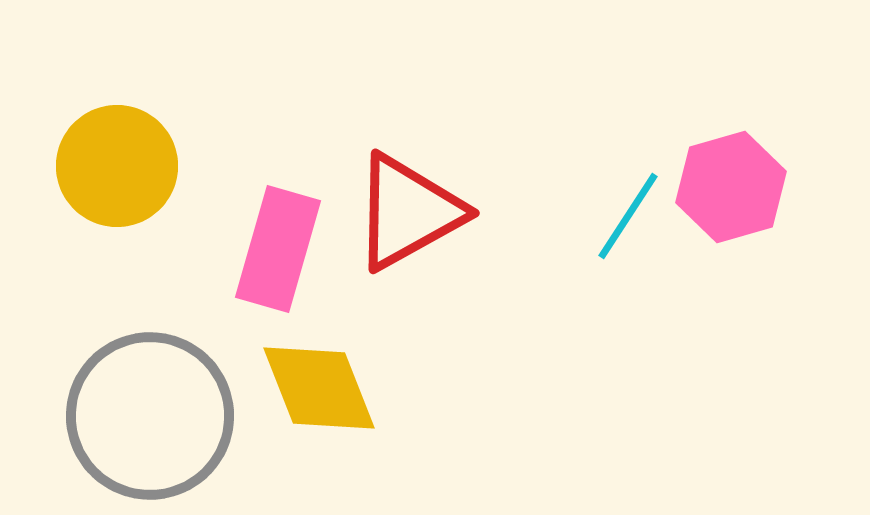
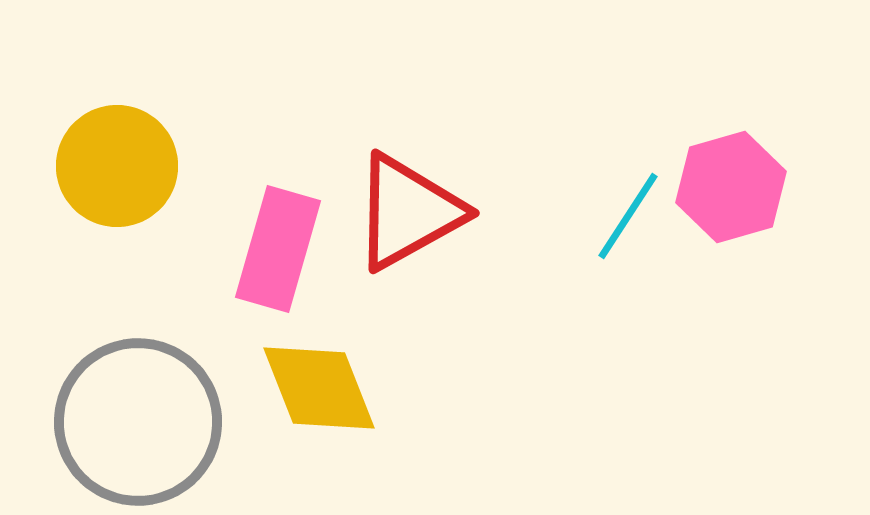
gray circle: moved 12 px left, 6 px down
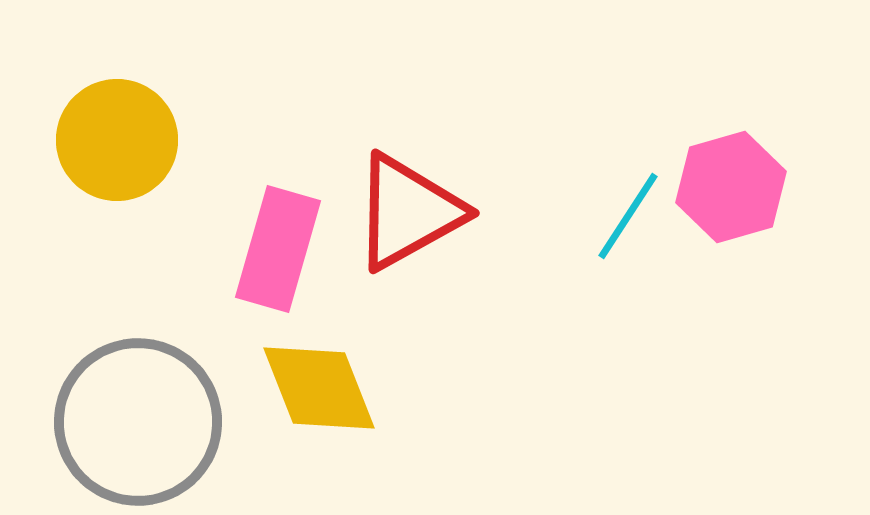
yellow circle: moved 26 px up
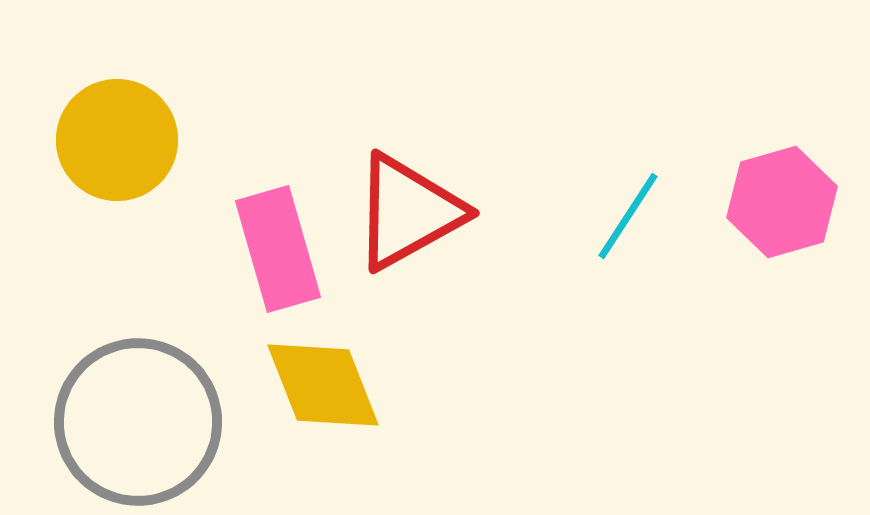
pink hexagon: moved 51 px right, 15 px down
pink rectangle: rotated 32 degrees counterclockwise
yellow diamond: moved 4 px right, 3 px up
